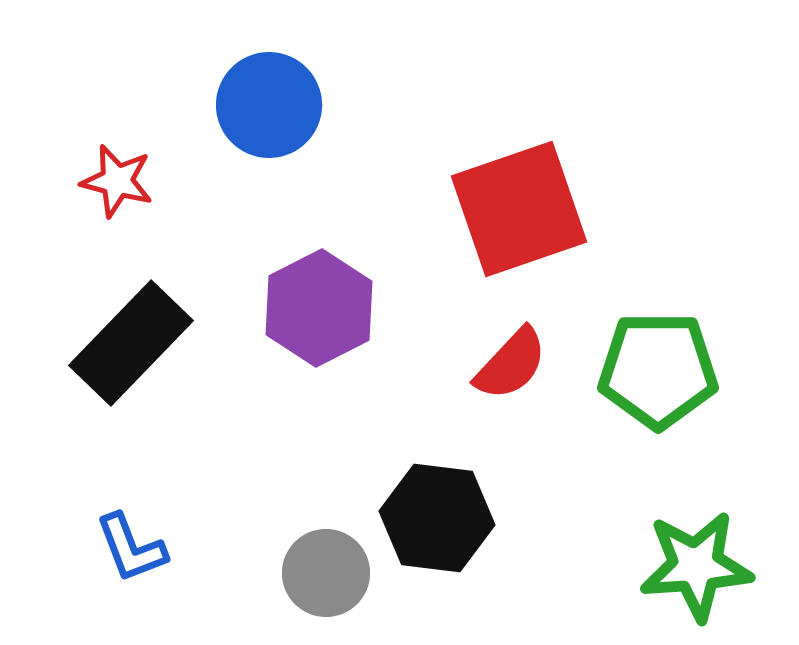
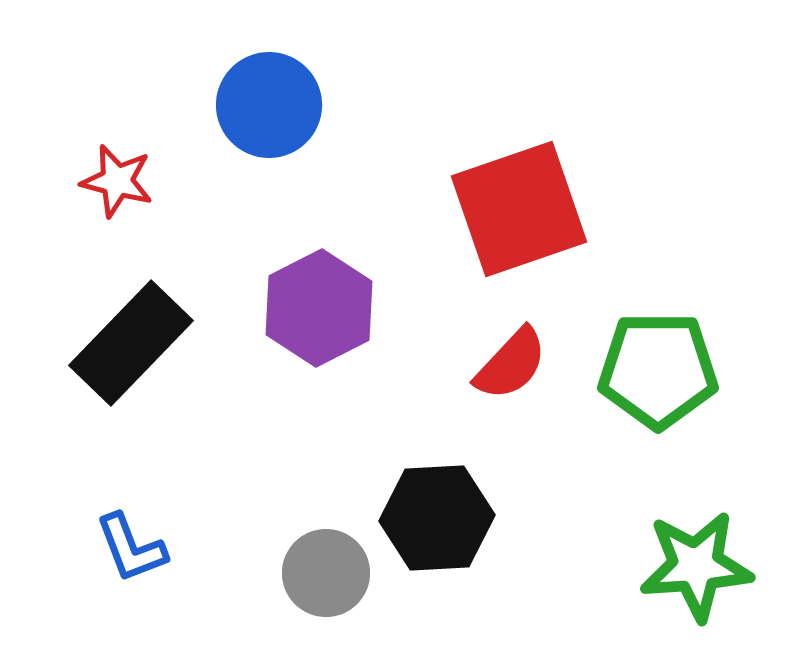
black hexagon: rotated 10 degrees counterclockwise
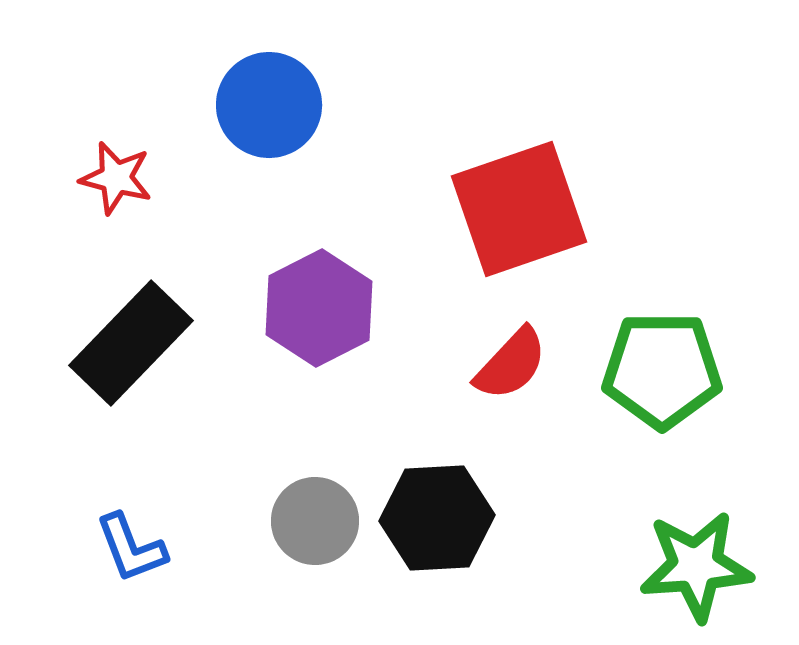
red star: moved 1 px left, 3 px up
green pentagon: moved 4 px right
gray circle: moved 11 px left, 52 px up
